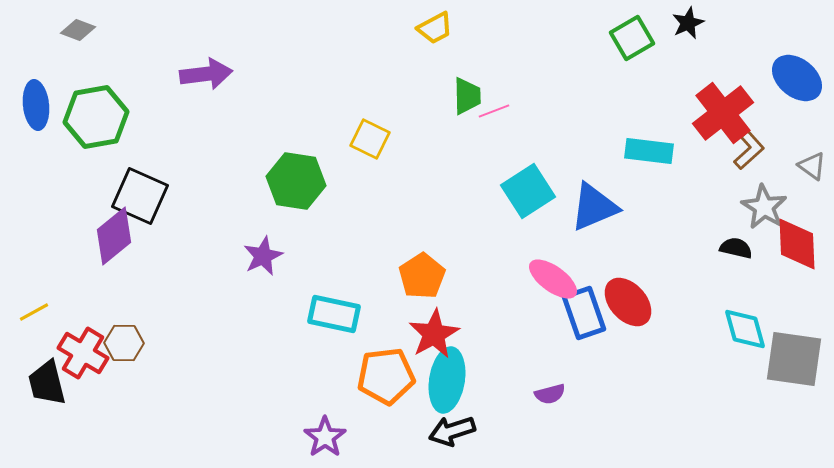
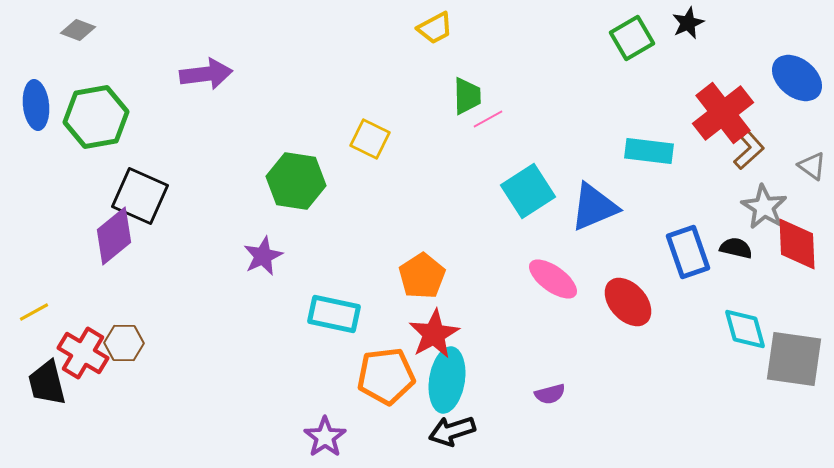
pink line at (494, 111): moved 6 px left, 8 px down; rotated 8 degrees counterclockwise
blue rectangle at (584, 313): moved 104 px right, 61 px up
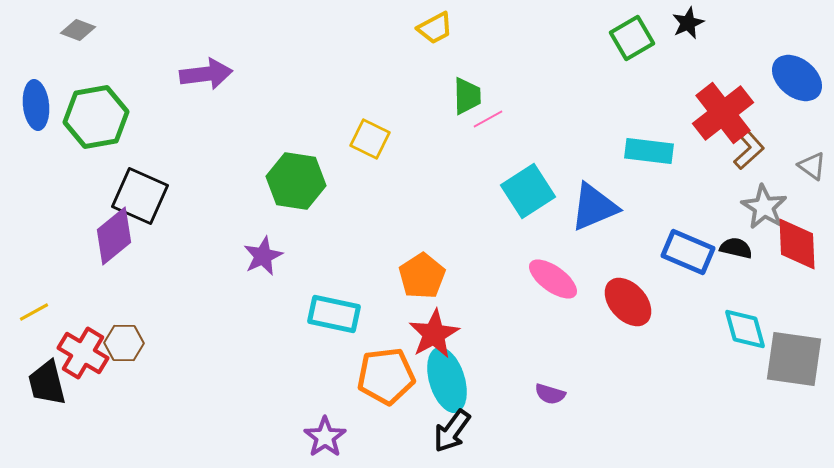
blue rectangle at (688, 252): rotated 48 degrees counterclockwise
cyan ellipse at (447, 380): rotated 26 degrees counterclockwise
purple semicircle at (550, 394): rotated 32 degrees clockwise
black arrow at (452, 431): rotated 36 degrees counterclockwise
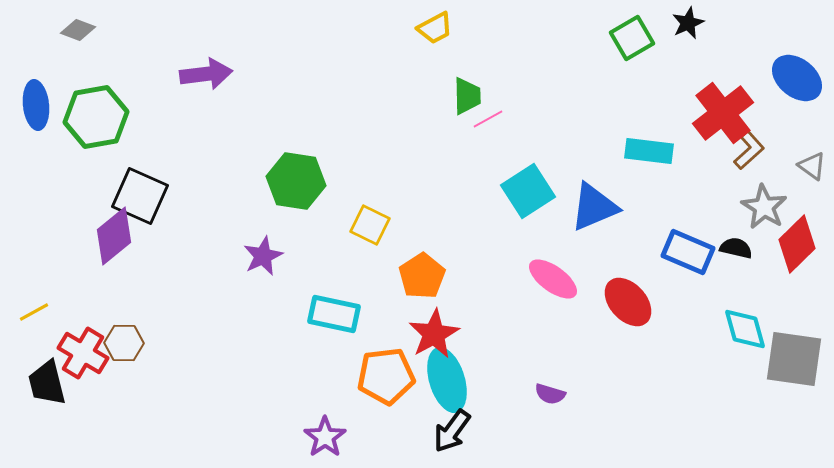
yellow square at (370, 139): moved 86 px down
red diamond at (797, 244): rotated 48 degrees clockwise
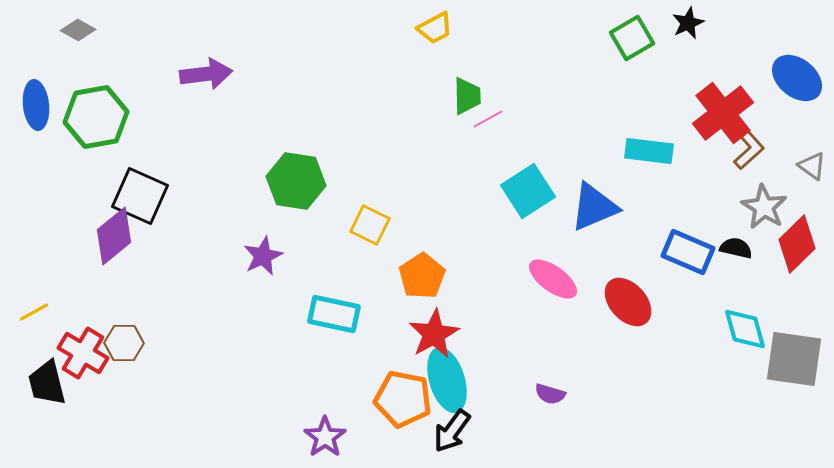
gray diamond at (78, 30): rotated 8 degrees clockwise
orange pentagon at (386, 376): moved 17 px right, 23 px down; rotated 18 degrees clockwise
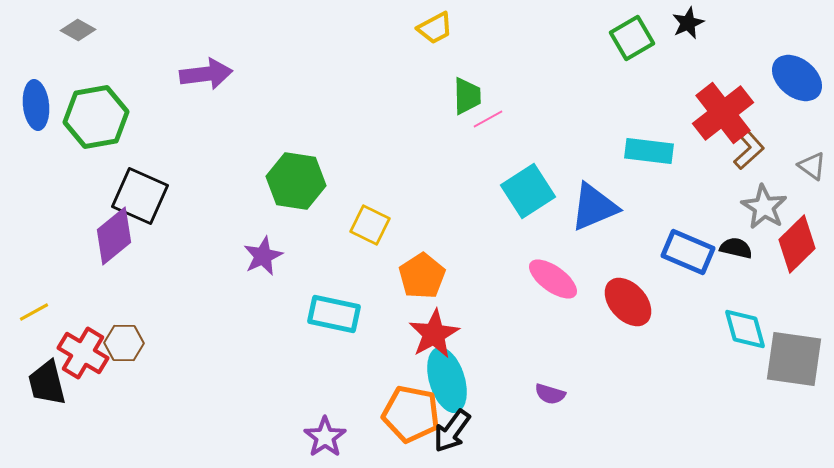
orange pentagon at (403, 399): moved 8 px right, 15 px down
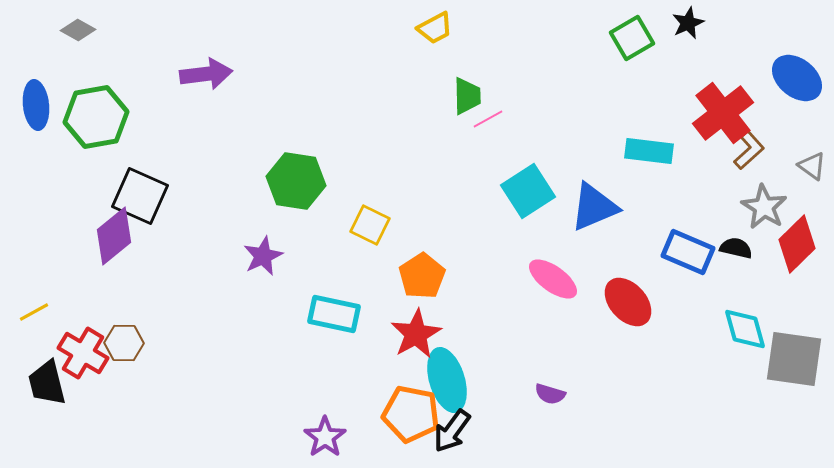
red star at (434, 334): moved 18 px left
